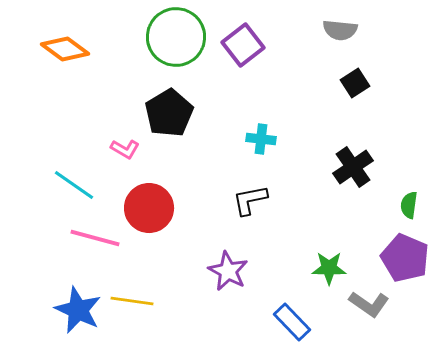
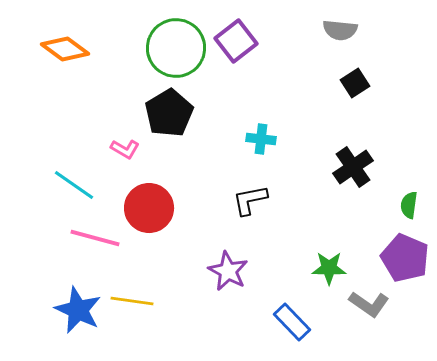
green circle: moved 11 px down
purple square: moved 7 px left, 4 px up
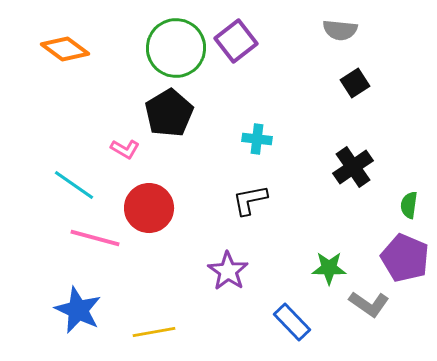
cyan cross: moved 4 px left
purple star: rotated 6 degrees clockwise
yellow line: moved 22 px right, 31 px down; rotated 18 degrees counterclockwise
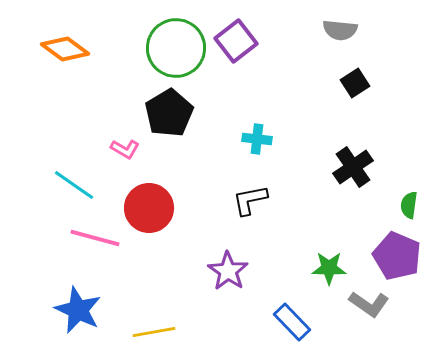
purple pentagon: moved 8 px left, 2 px up
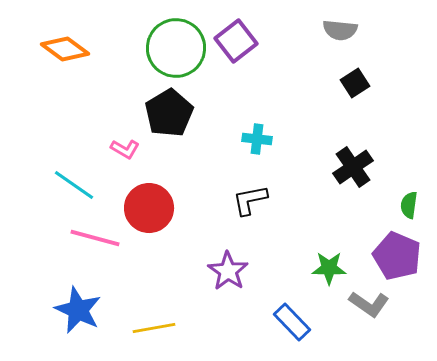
yellow line: moved 4 px up
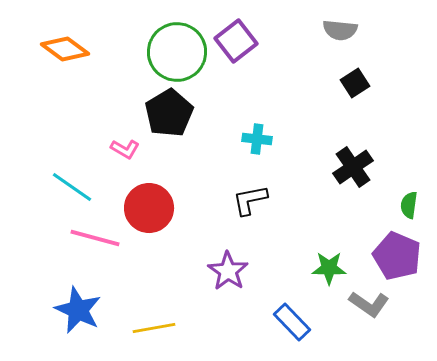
green circle: moved 1 px right, 4 px down
cyan line: moved 2 px left, 2 px down
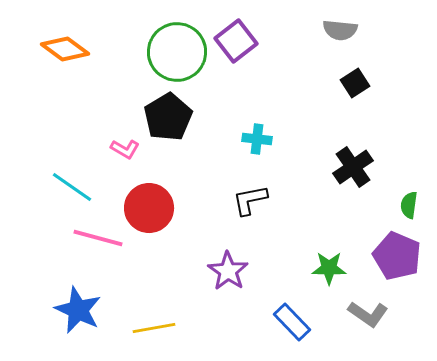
black pentagon: moved 1 px left, 4 px down
pink line: moved 3 px right
gray L-shape: moved 1 px left, 10 px down
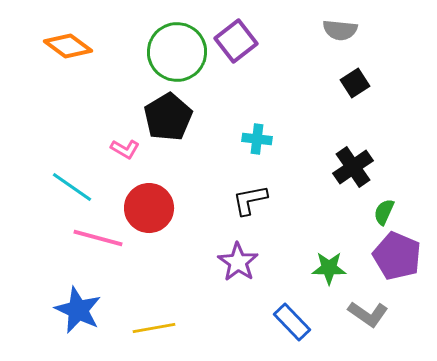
orange diamond: moved 3 px right, 3 px up
green semicircle: moved 25 px left, 7 px down; rotated 16 degrees clockwise
purple star: moved 10 px right, 9 px up
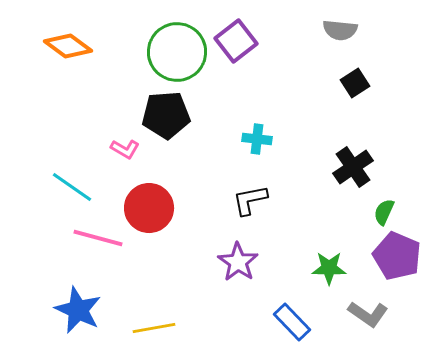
black pentagon: moved 2 px left, 2 px up; rotated 27 degrees clockwise
